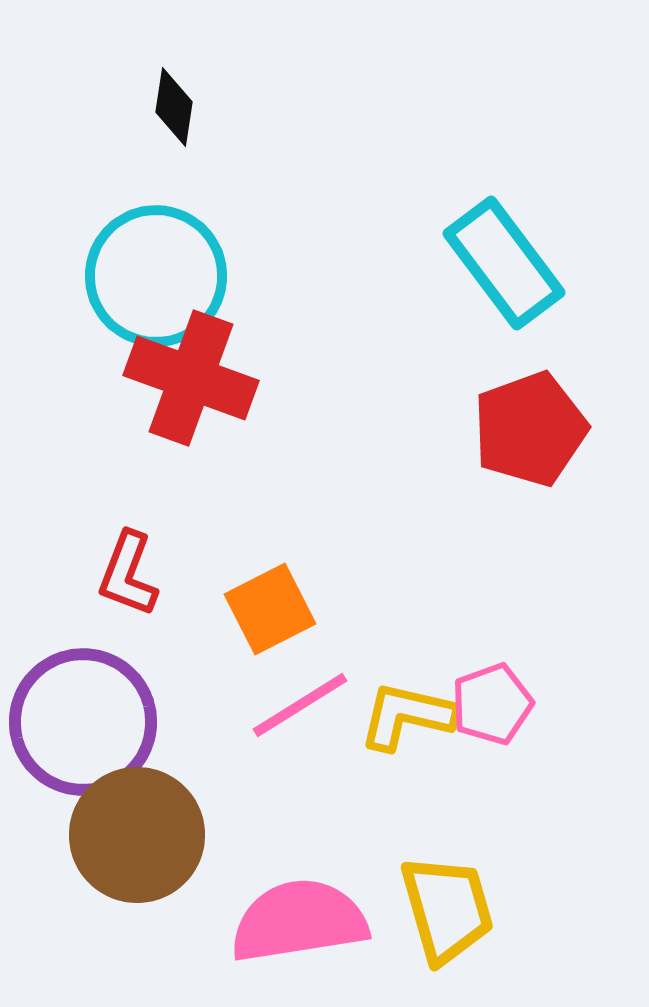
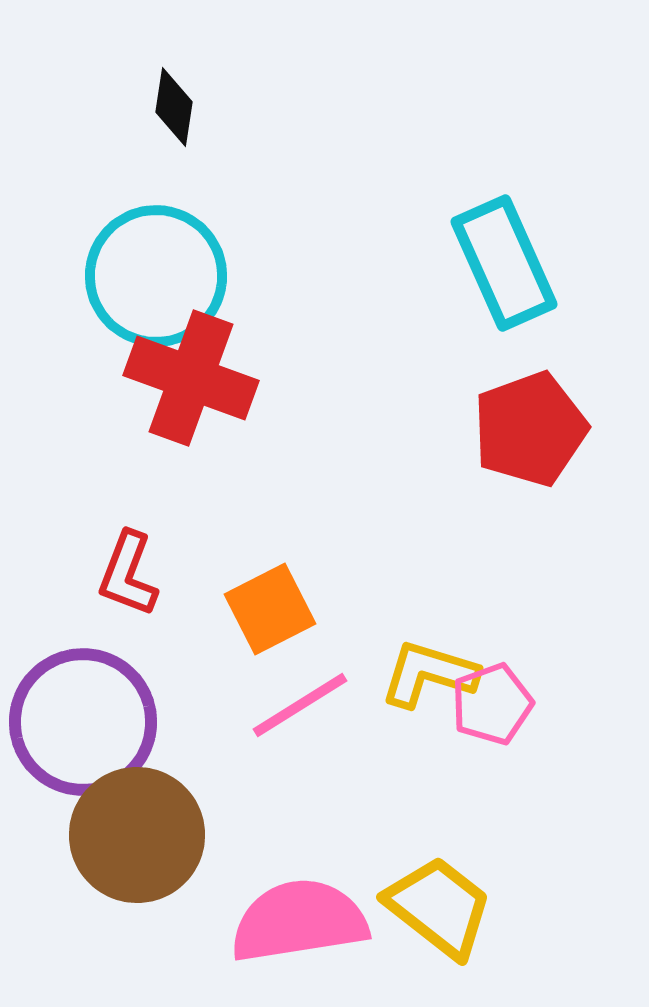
cyan rectangle: rotated 13 degrees clockwise
yellow L-shape: moved 22 px right, 42 px up; rotated 4 degrees clockwise
yellow trapezoid: moved 8 px left, 2 px up; rotated 36 degrees counterclockwise
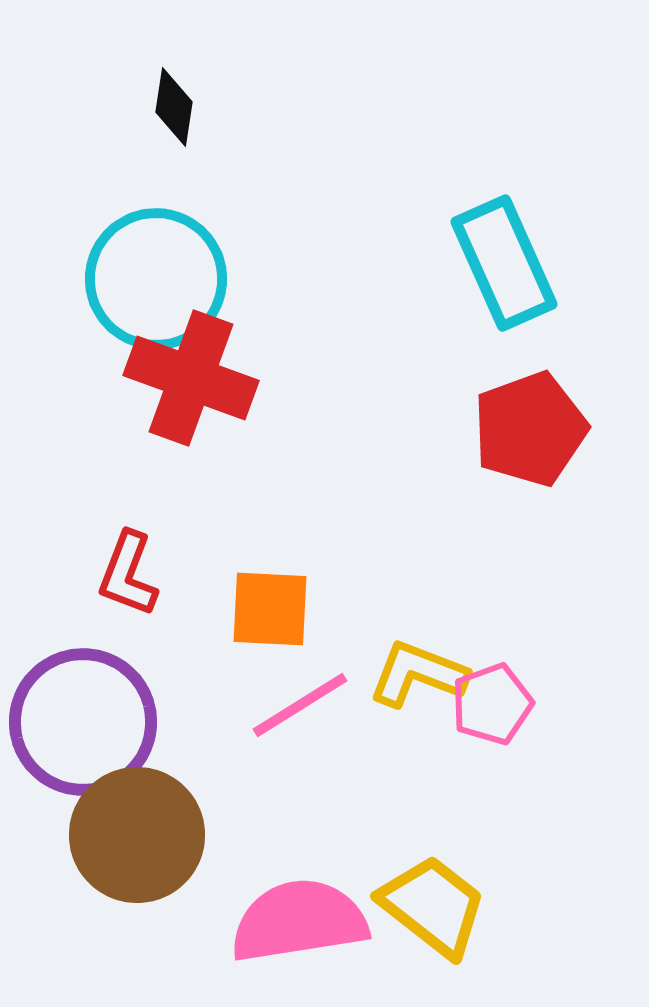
cyan circle: moved 3 px down
orange square: rotated 30 degrees clockwise
yellow L-shape: moved 11 px left; rotated 4 degrees clockwise
yellow trapezoid: moved 6 px left, 1 px up
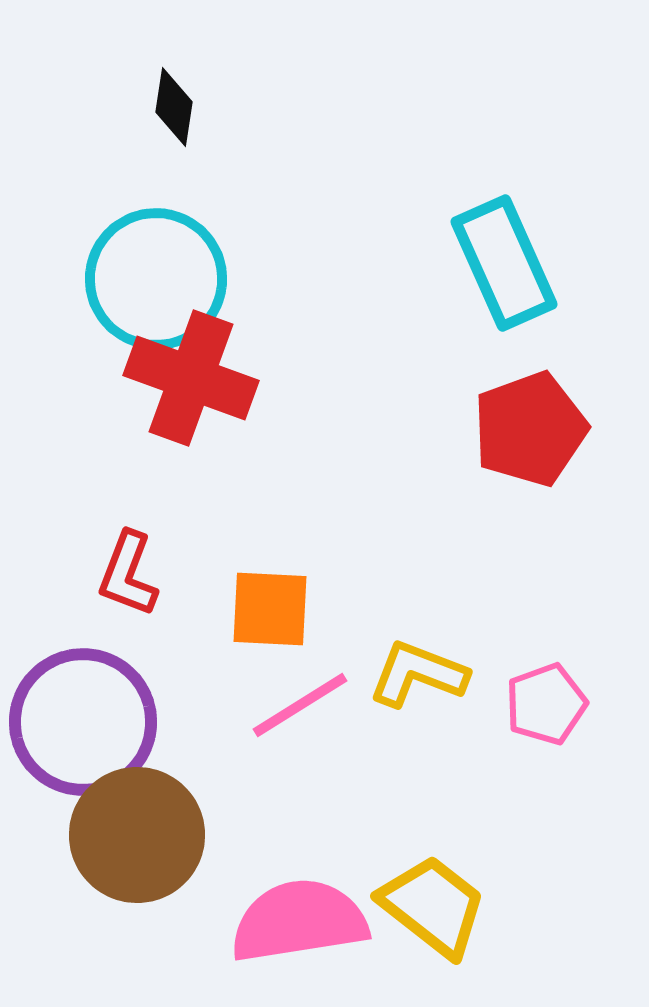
pink pentagon: moved 54 px right
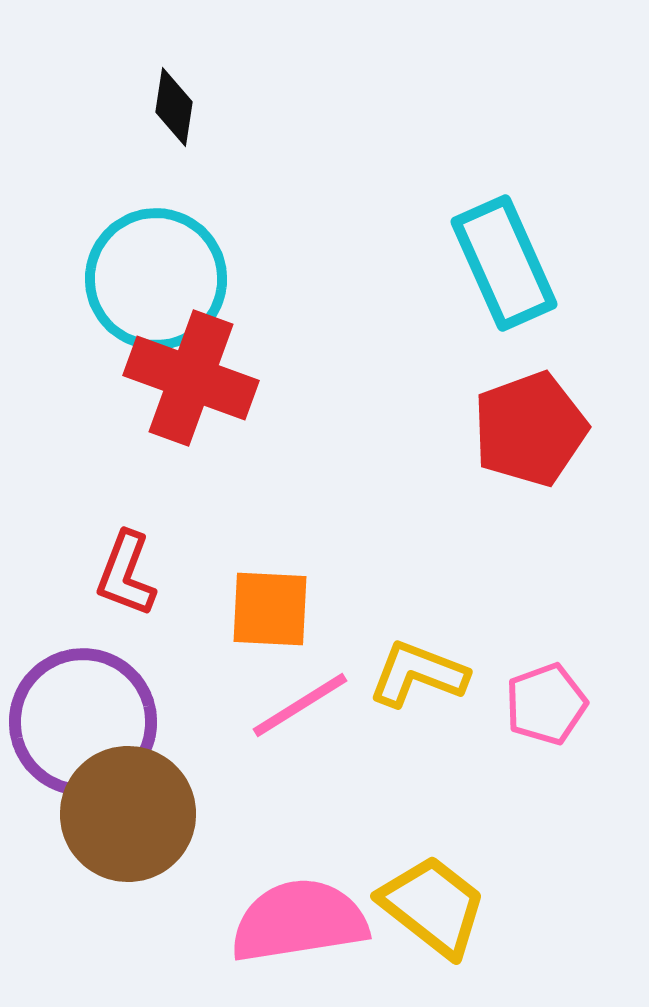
red L-shape: moved 2 px left
brown circle: moved 9 px left, 21 px up
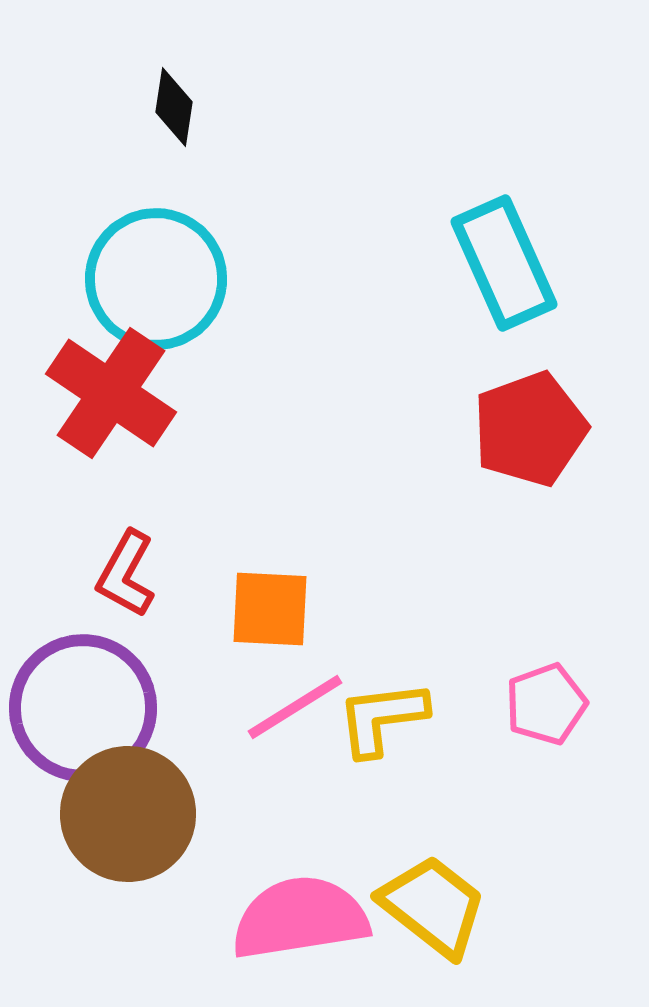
red cross: moved 80 px left, 15 px down; rotated 14 degrees clockwise
red L-shape: rotated 8 degrees clockwise
yellow L-shape: moved 36 px left, 44 px down; rotated 28 degrees counterclockwise
pink line: moved 5 px left, 2 px down
purple circle: moved 14 px up
pink semicircle: moved 1 px right, 3 px up
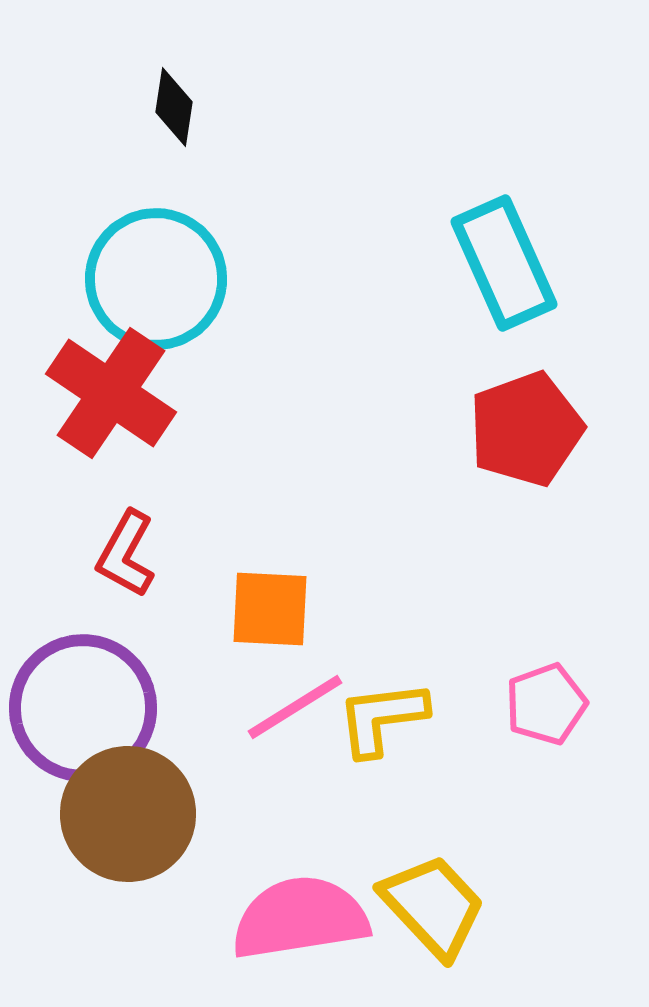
red pentagon: moved 4 px left
red L-shape: moved 20 px up
yellow trapezoid: rotated 9 degrees clockwise
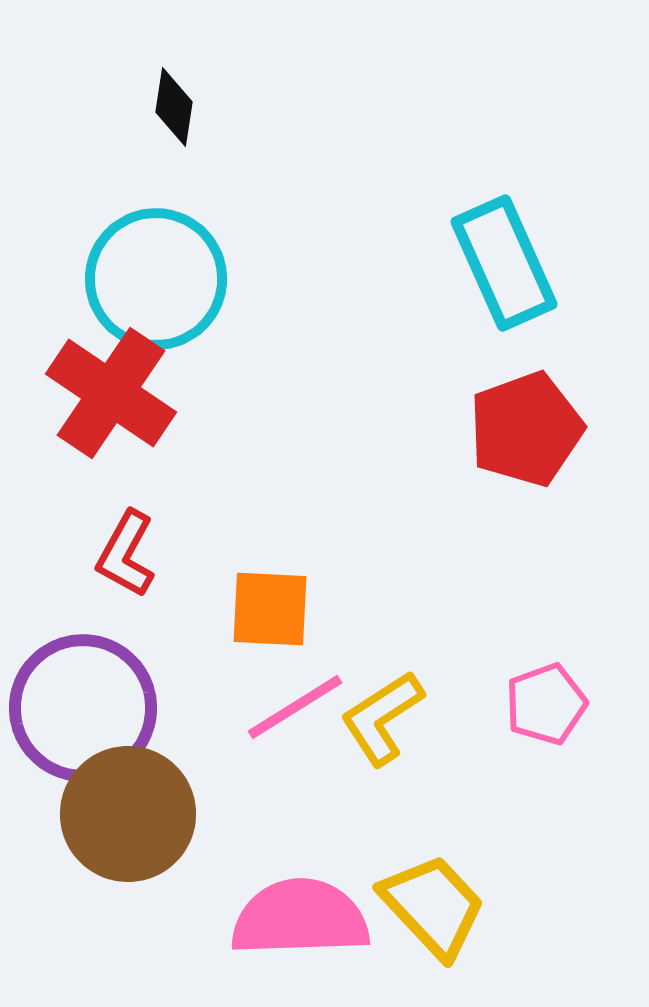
yellow L-shape: rotated 26 degrees counterclockwise
pink semicircle: rotated 7 degrees clockwise
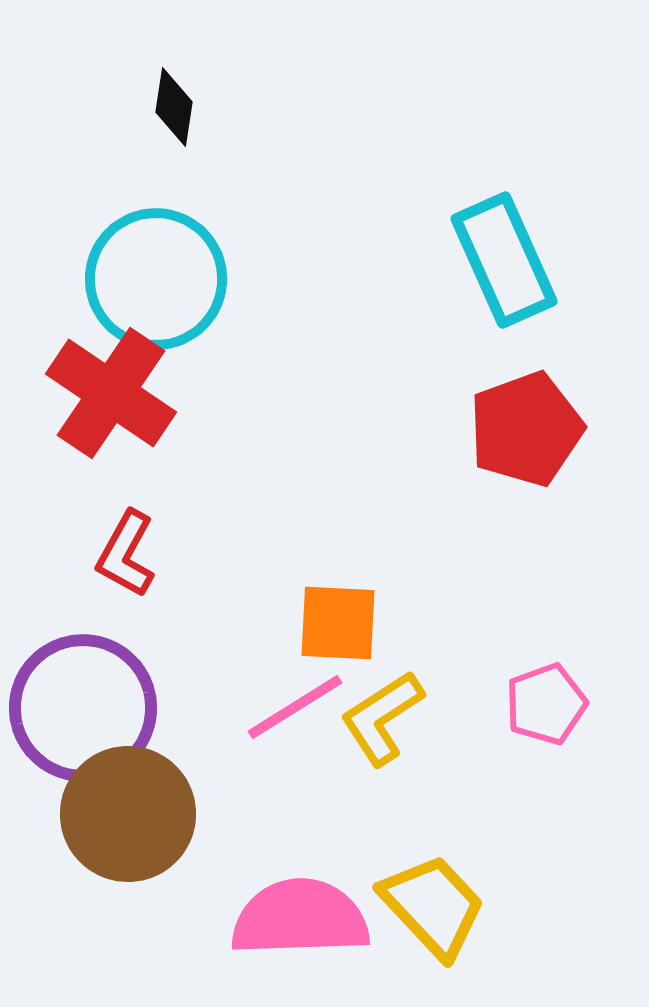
cyan rectangle: moved 3 px up
orange square: moved 68 px right, 14 px down
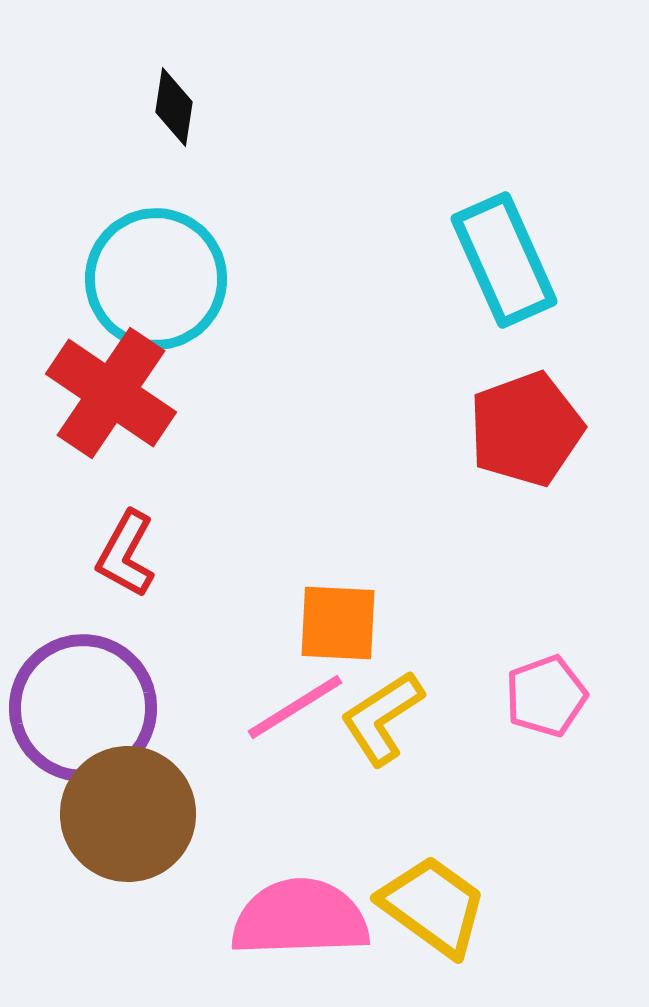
pink pentagon: moved 8 px up
yellow trapezoid: rotated 11 degrees counterclockwise
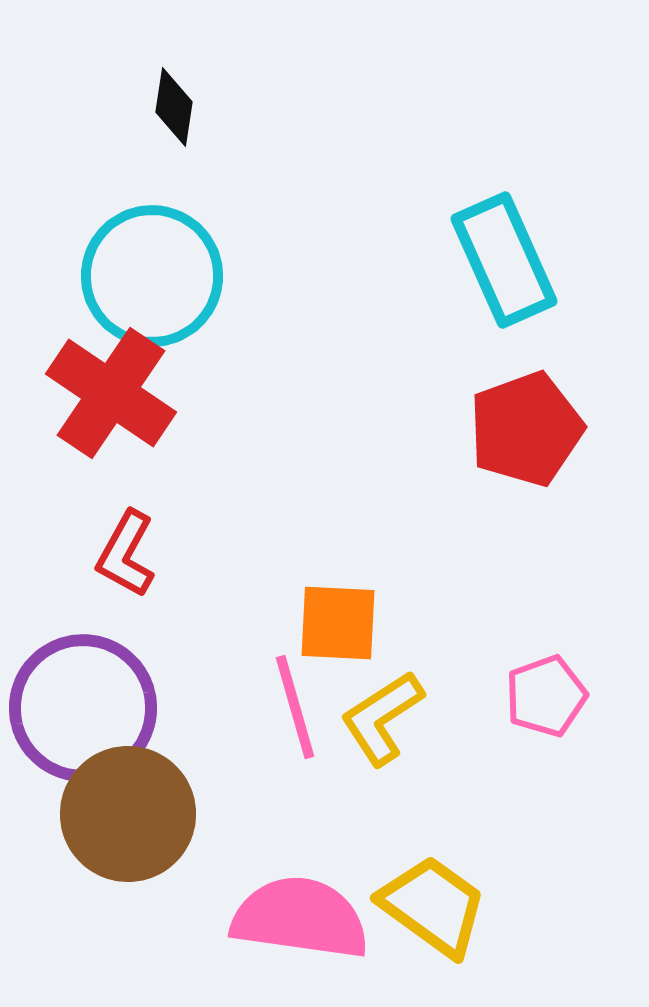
cyan circle: moved 4 px left, 3 px up
pink line: rotated 74 degrees counterclockwise
pink semicircle: rotated 10 degrees clockwise
